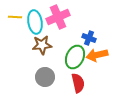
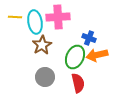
pink cross: rotated 20 degrees clockwise
brown star: rotated 24 degrees counterclockwise
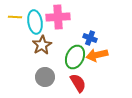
blue cross: moved 1 px right
red semicircle: rotated 18 degrees counterclockwise
